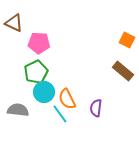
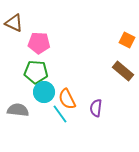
green pentagon: rotated 30 degrees clockwise
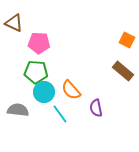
orange semicircle: moved 4 px right, 9 px up; rotated 15 degrees counterclockwise
purple semicircle: rotated 18 degrees counterclockwise
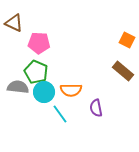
green pentagon: rotated 20 degrees clockwise
orange semicircle: rotated 50 degrees counterclockwise
gray semicircle: moved 23 px up
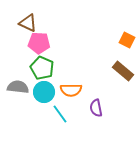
brown triangle: moved 14 px right
green pentagon: moved 6 px right, 4 px up
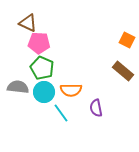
cyan line: moved 1 px right, 1 px up
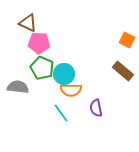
cyan circle: moved 20 px right, 18 px up
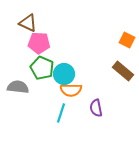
cyan line: rotated 54 degrees clockwise
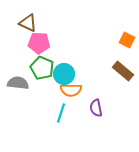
gray semicircle: moved 4 px up
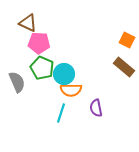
brown rectangle: moved 1 px right, 4 px up
gray semicircle: moved 1 px left, 1 px up; rotated 60 degrees clockwise
